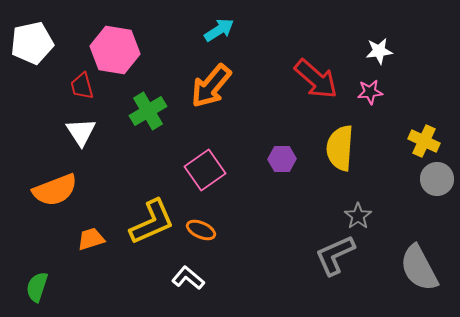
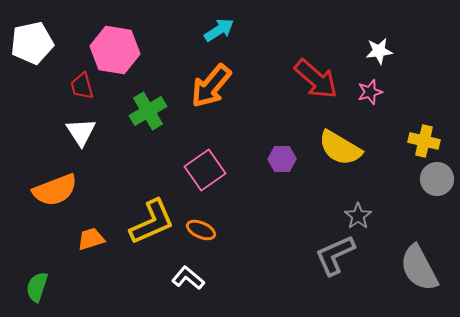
pink star: rotated 10 degrees counterclockwise
yellow cross: rotated 12 degrees counterclockwise
yellow semicircle: rotated 63 degrees counterclockwise
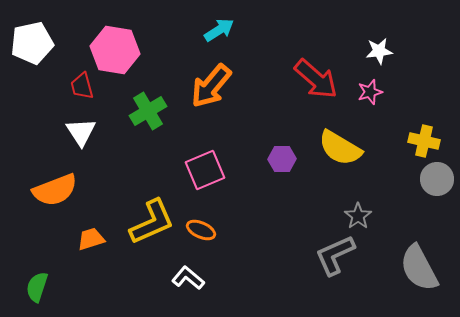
pink square: rotated 12 degrees clockwise
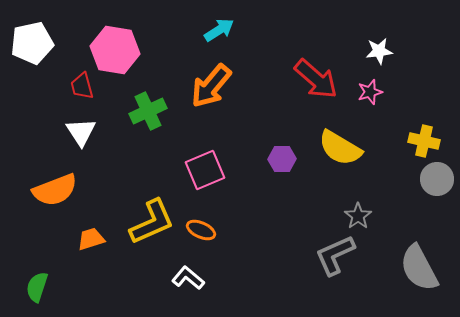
green cross: rotated 6 degrees clockwise
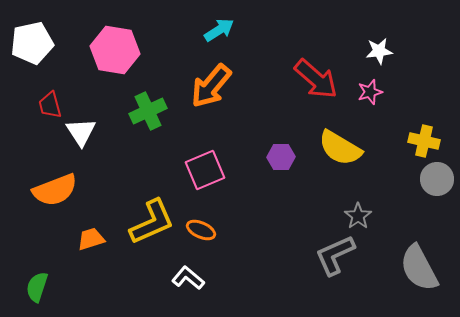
red trapezoid: moved 32 px left, 19 px down
purple hexagon: moved 1 px left, 2 px up
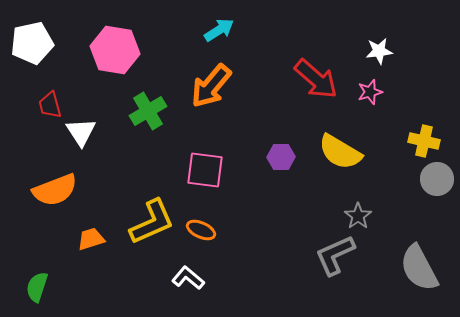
green cross: rotated 6 degrees counterclockwise
yellow semicircle: moved 4 px down
pink square: rotated 30 degrees clockwise
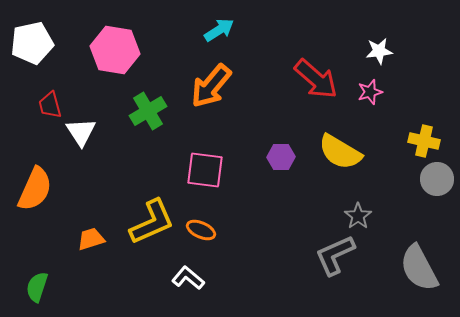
orange semicircle: moved 20 px left, 1 px up; rotated 45 degrees counterclockwise
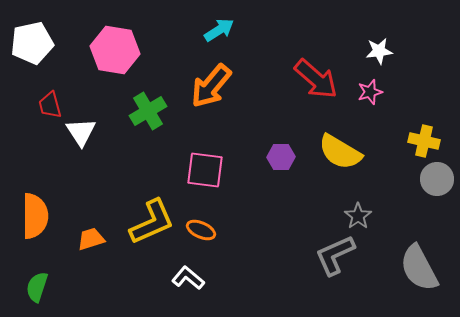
orange semicircle: moved 27 px down; rotated 24 degrees counterclockwise
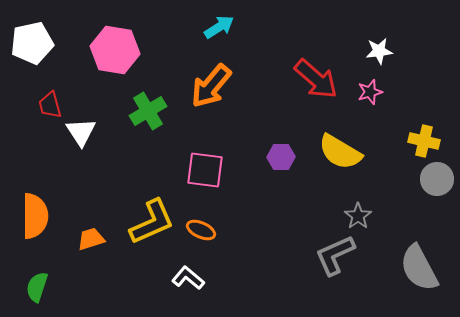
cyan arrow: moved 3 px up
